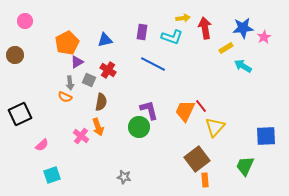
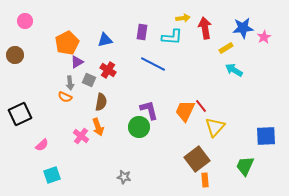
cyan L-shape: rotated 15 degrees counterclockwise
cyan arrow: moved 9 px left, 4 px down
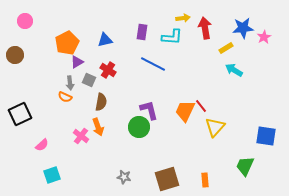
blue square: rotated 10 degrees clockwise
brown square: moved 30 px left, 20 px down; rotated 20 degrees clockwise
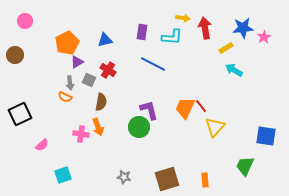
yellow arrow: rotated 16 degrees clockwise
orange trapezoid: moved 3 px up
pink cross: moved 2 px up; rotated 28 degrees counterclockwise
cyan square: moved 11 px right
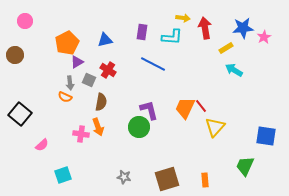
black square: rotated 25 degrees counterclockwise
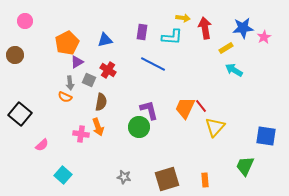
cyan square: rotated 30 degrees counterclockwise
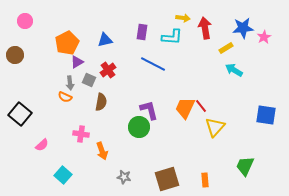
red cross: rotated 21 degrees clockwise
orange arrow: moved 4 px right, 24 px down
blue square: moved 21 px up
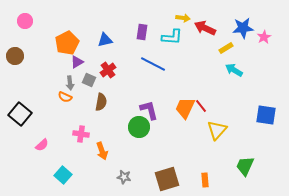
red arrow: rotated 55 degrees counterclockwise
brown circle: moved 1 px down
yellow triangle: moved 2 px right, 3 px down
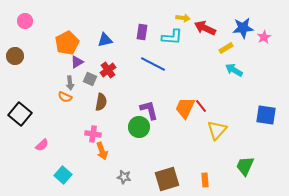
gray square: moved 1 px right, 1 px up
pink cross: moved 12 px right
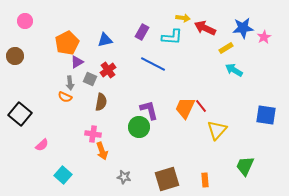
purple rectangle: rotated 21 degrees clockwise
